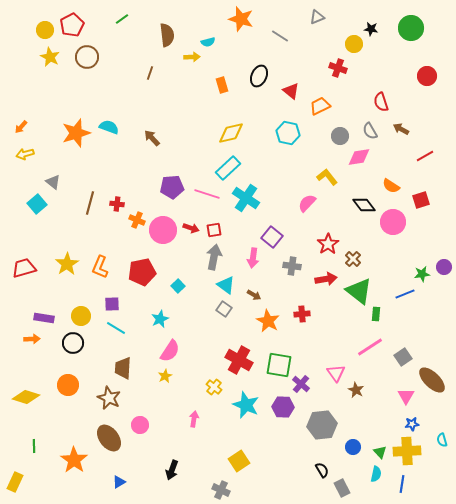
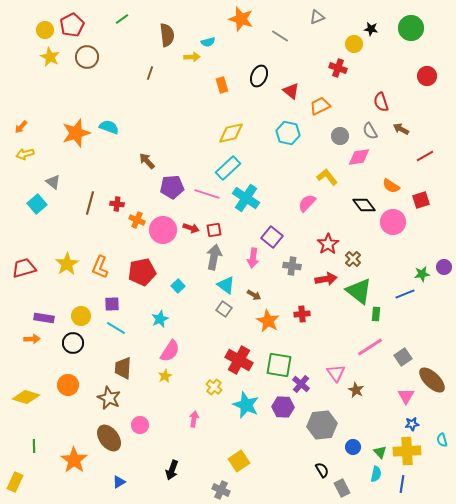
brown arrow at (152, 138): moved 5 px left, 23 px down
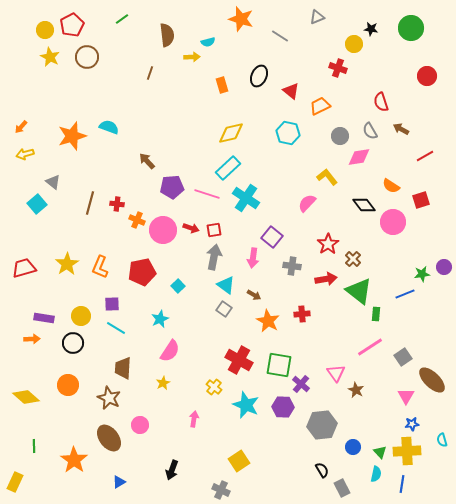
orange star at (76, 133): moved 4 px left, 3 px down
yellow star at (165, 376): moved 2 px left, 7 px down
yellow diamond at (26, 397): rotated 24 degrees clockwise
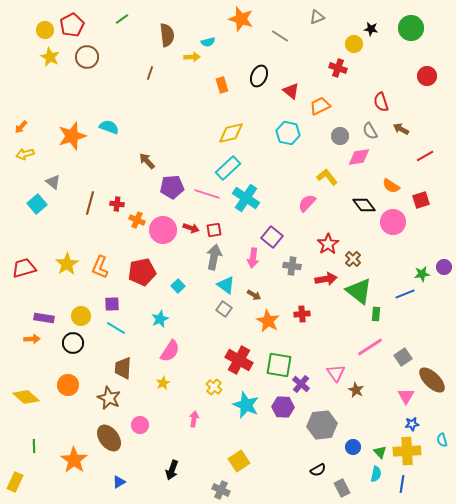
black semicircle at (322, 470): moved 4 px left; rotated 91 degrees clockwise
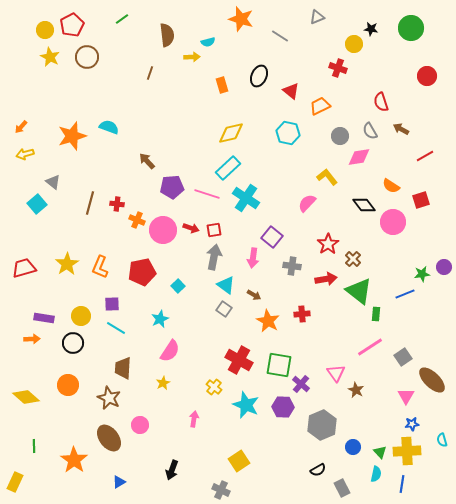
gray hexagon at (322, 425): rotated 16 degrees counterclockwise
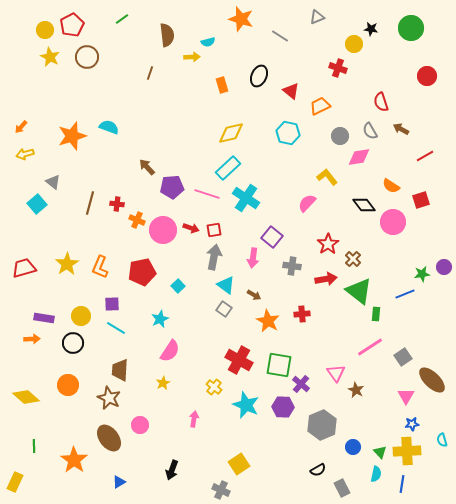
brown arrow at (147, 161): moved 6 px down
brown trapezoid at (123, 368): moved 3 px left, 2 px down
yellow square at (239, 461): moved 3 px down
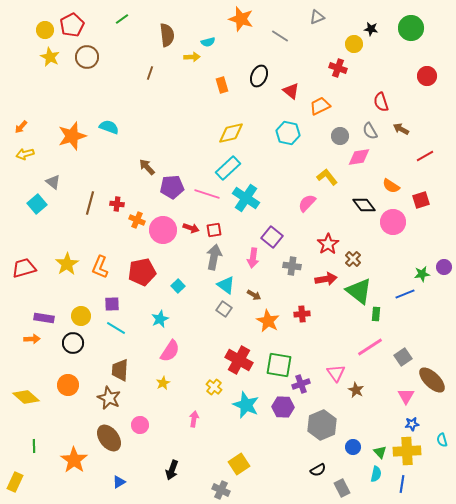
purple cross at (301, 384): rotated 30 degrees clockwise
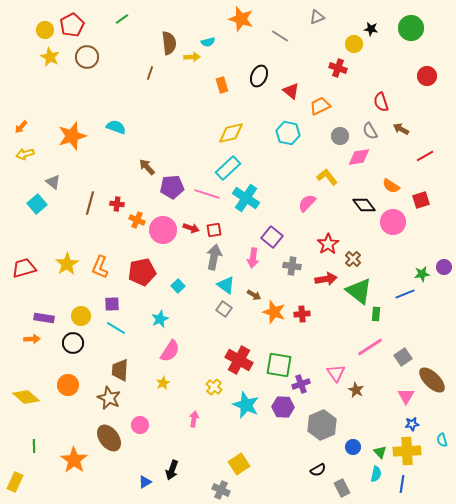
brown semicircle at (167, 35): moved 2 px right, 8 px down
cyan semicircle at (109, 127): moved 7 px right
orange star at (268, 321): moved 6 px right, 9 px up; rotated 10 degrees counterclockwise
blue triangle at (119, 482): moved 26 px right
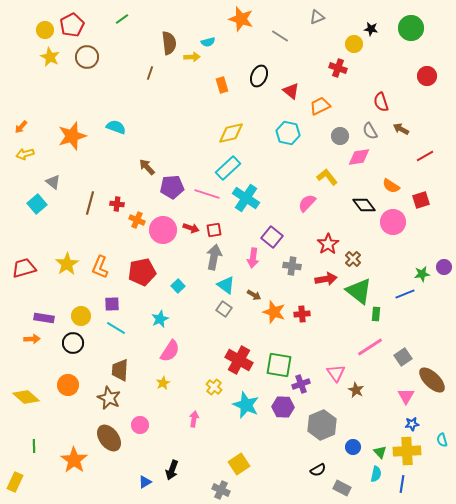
gray rectangle at (342, 488): rotated 36 degrees counterclockwise
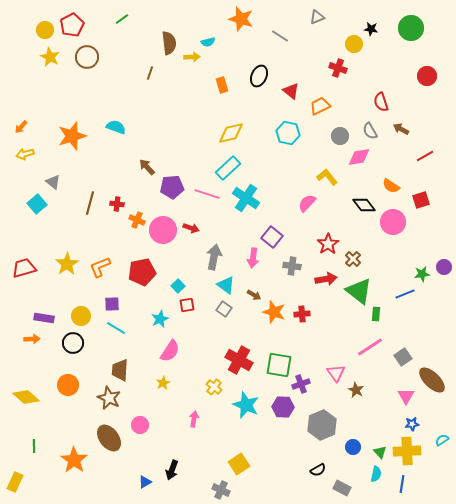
red square at (214, 230): moved 27 px left, 75 px down
orange L-shape at (100, 267): rotated 45 degrees clockwise
cyan semicircle at (442, 440): rotated 72 degrees clockwise
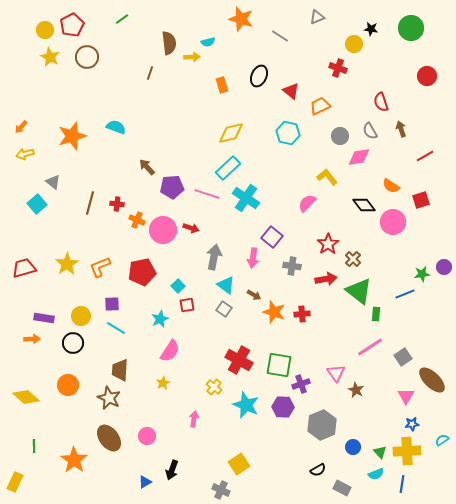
brown arrow at (401, 129): rotated 42 degrees clockwise
pink circle at (140, 425): moved 7 px right, 11 px down
cyan semicircle at (376, 474): rotated 56 degrees clockwise
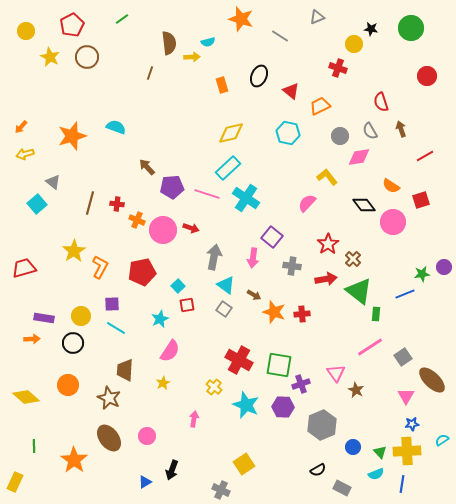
yellow circle at (45, 30): moved 19 px left, 1 px down
yellow star at (67, 264): moved 7 px right, 13 px up
orange L-shape at (100, 267): rotated 140 degrees clockwise
brown trapezoid at (120, 370): moved 5 px right
yellow square at (239, 464): moved 5 px right
